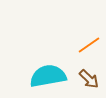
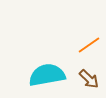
cyan semicircle: moved 1 px left, 1 px up
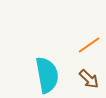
cyan semicircle: rotated 90 degrees clockwise
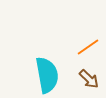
orange line: moved 1 px left, 2 px down
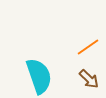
cyan semicircle: moved 8 px left, 1 px down; rotated 9 degrees counterclockwise
